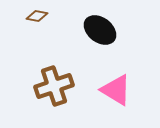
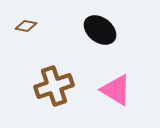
brown diamond: moved 11 px left, 10 px down
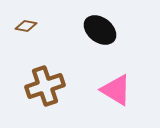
brown cross: moved 9 px left
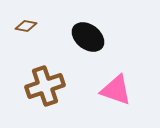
black ellipse: moved 12 px left, 7 px down
pink triangle: rotated 12 degrees counterclockwise
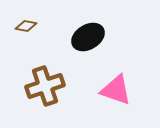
black ellipse: rotated 68 degrees counterclockwise
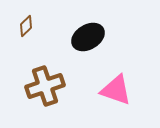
brown diamond: rotated 55 degrees counterclockwise
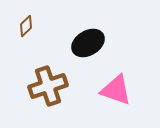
black ellipse: moved 6 px down
brown cross: moved 3 px right
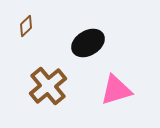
brown cross: rotated 21 degrees counterclockwise
pink triangle: rotated 36 degrees counterclockwise
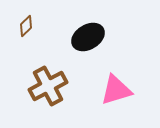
black ellipse: moved 6 px up
brown cross: rotated 12 degrees clockwise
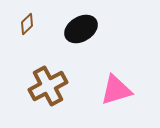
brown diamond: moved 1 px right, 2 px up
black ellipse: moved 7 px left, 8 px up
